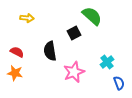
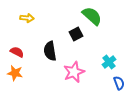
black square: moved 2 px right, 1 px down
cyan cross: moved 2 px right
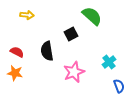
yellow arrow: moved 3 px up
black square: moved 5 px left
black semicircle: moved 3 px left
blue semicircle: moved 3 px down
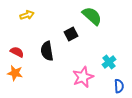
yellow arrow: rotated 24 degrees counterclockwise
pink star: moved 9 px right, 5 px down
blue semicircle: rotated 16 degrees clockwise
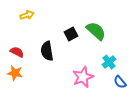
green semicircle: moved 4 px right, 15 px down
blue semicircle: moved 1 px right, 4 px up; rotated 144 degrees clockwise
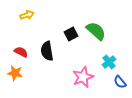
red semicircle: moved 4 px right
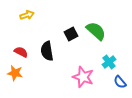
pink star: rotated 30 degrees counterclockwise
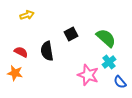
green semicircle: moved 10 px right, 7 px down
pink star: moved 5 px right, 2 px up
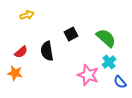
red semicircle: rotated 112 degrees clockwise
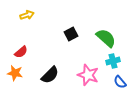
black semicircle: moved 3 px right, 24 px down; rotated 126 degrees counterclockwise
cyan cross: moved 4 px right, 1 px up; rotated 24 degrees clockwise
